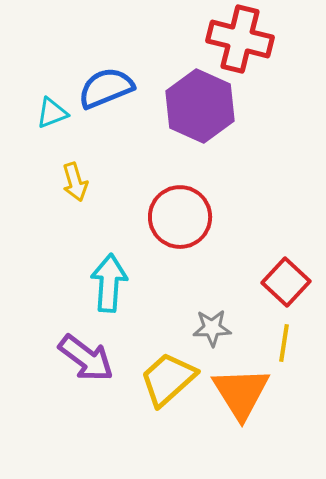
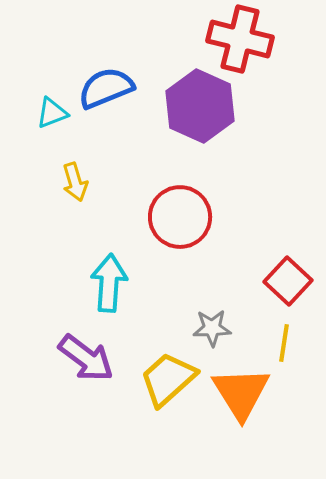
red square: moved 2 px right, 1 px up
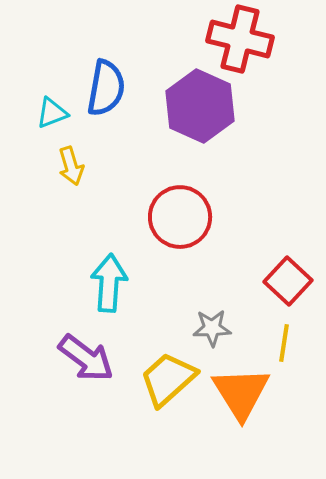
blue semicircle: rotated 122 degrees clockwise
yellow arrow: moved 4 px left, 16 px up
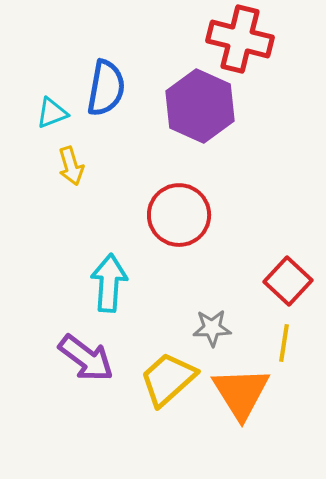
red circle: moved 1 px left, 2 px up
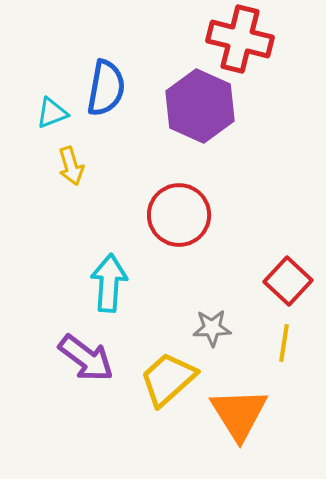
orange triangle: moved 2 px left, 21 px down
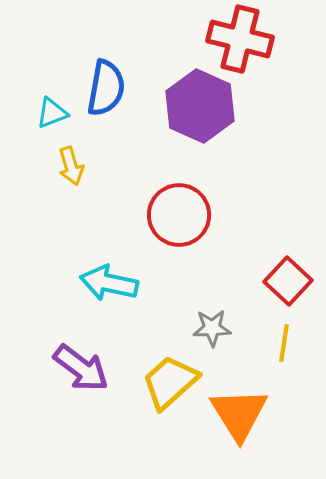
cyan arrow: rotated 82 degrees counterclockwise
purple arrow: moved 5 px left, 10 px down
yellow trapezoid: moved 2 px right, 3 px down
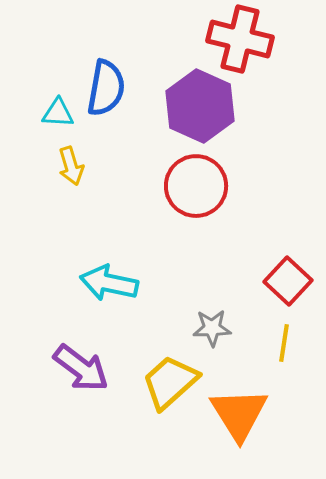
cyan triangle: moved 6 px right; rotated 24 degrees clockwise
red circle: moved 17 px right, 29 px up
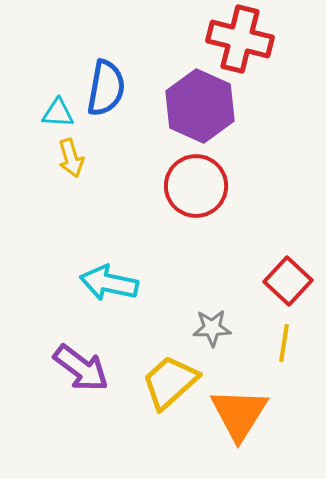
yellow arrow: moved 8 px up
orange triangle: rotated 4 degrees clockwise
